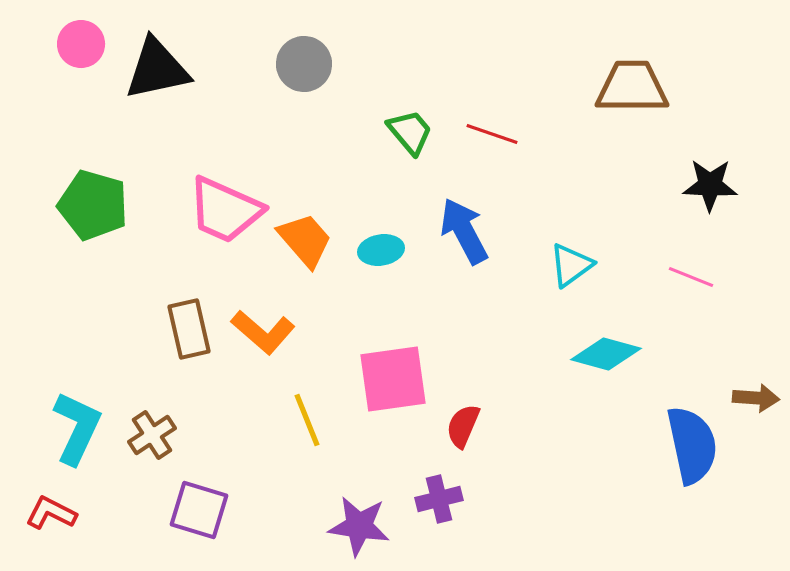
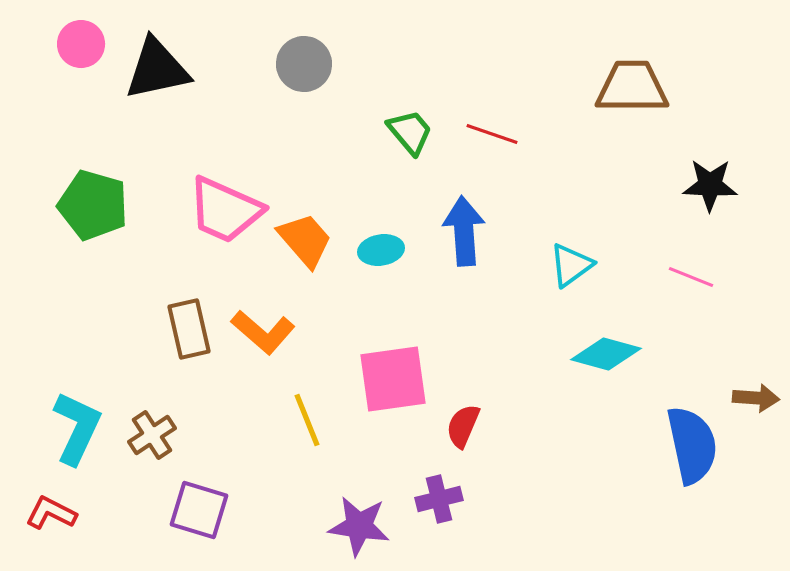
blue arrow: rotated 24 degrees clockwise
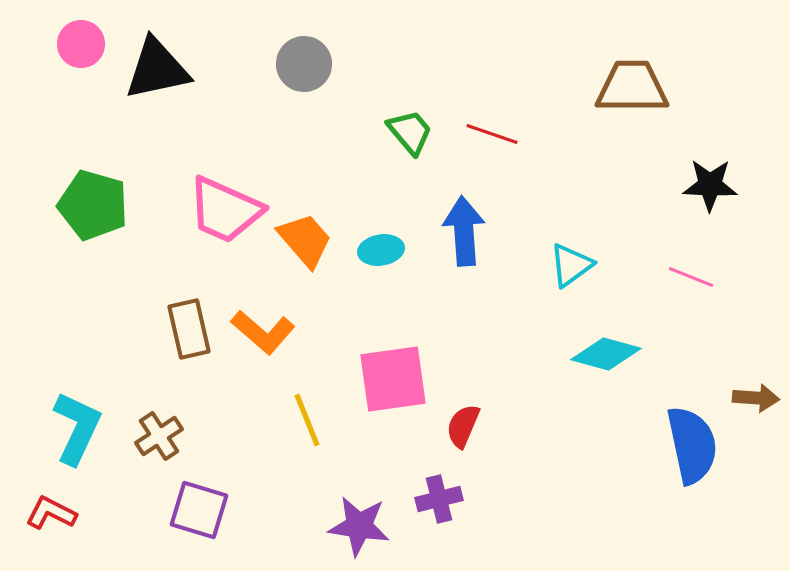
brown cross: moved 7 px right, 1 px down
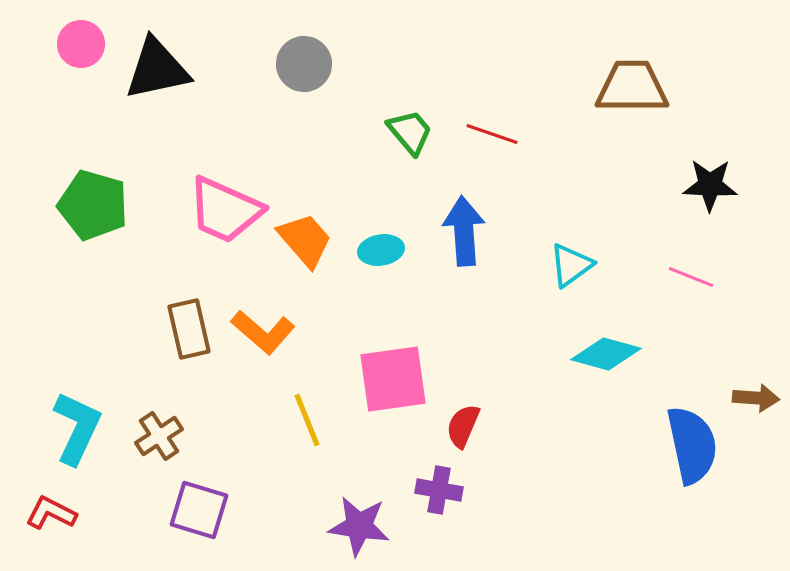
purple cross: moved 9 px up; rotated 24 degrees clockwise
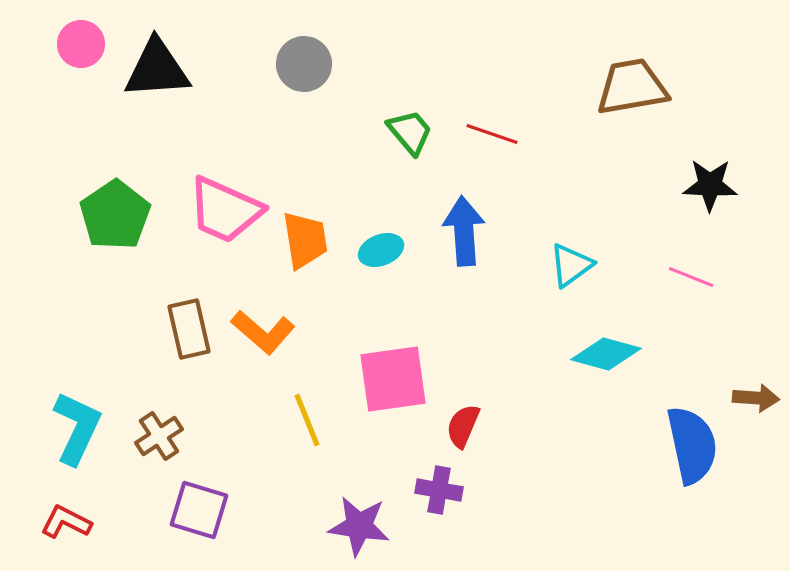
black triangle: rotated 8 degrees clockwise
brown trapezoid: rotated 10 degrees counterclockwise
green pentagon: moved 22 px right, 10 px down; rotated 22 degrees clockwise
orange trapezoid: rotated 32 degrees clockwise
cyan ellipse: rotated 12 degrees counterclockwise
red L-shape: moved 15 px right, 9 px down
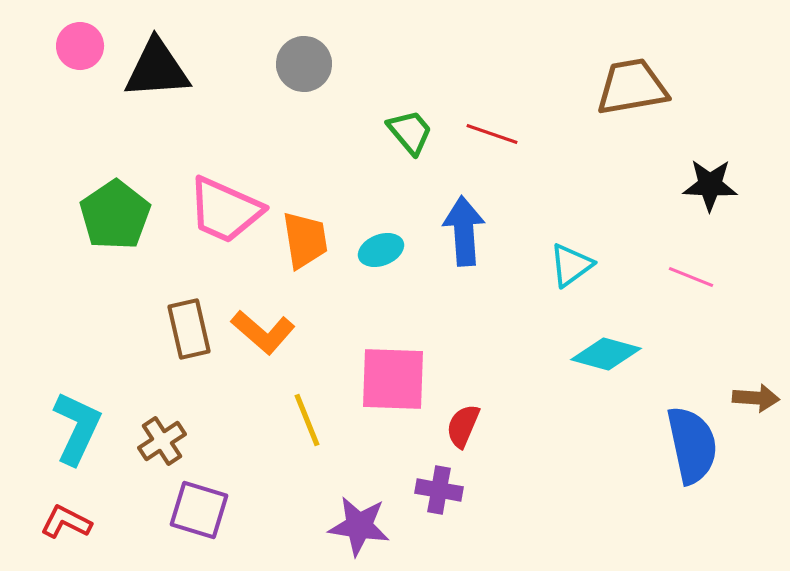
pink circle: moved 1 px left, 2 px down
pink square: rotated 10 degrees clockwise
brown cross: moved 3 px right, 5 px down
